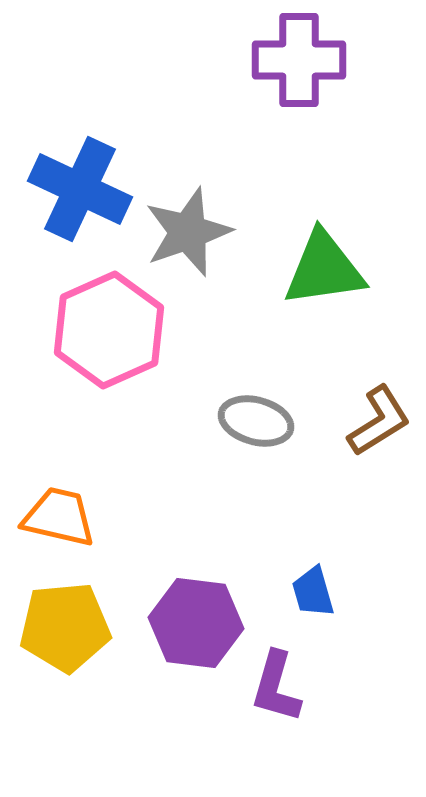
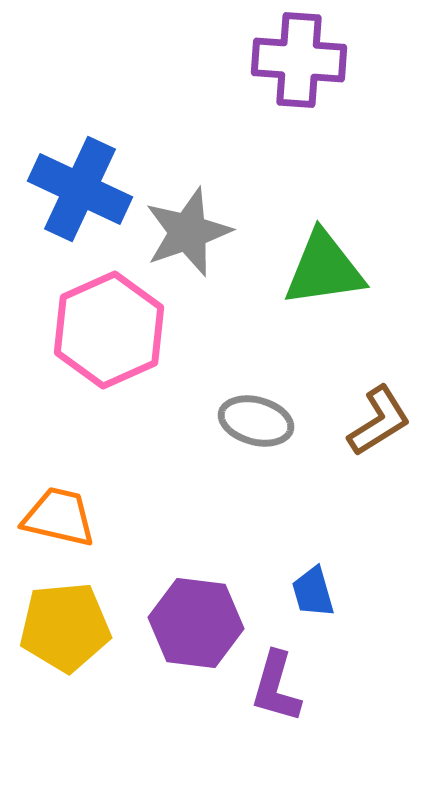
purple cross: rotated 4 degrees clockwise
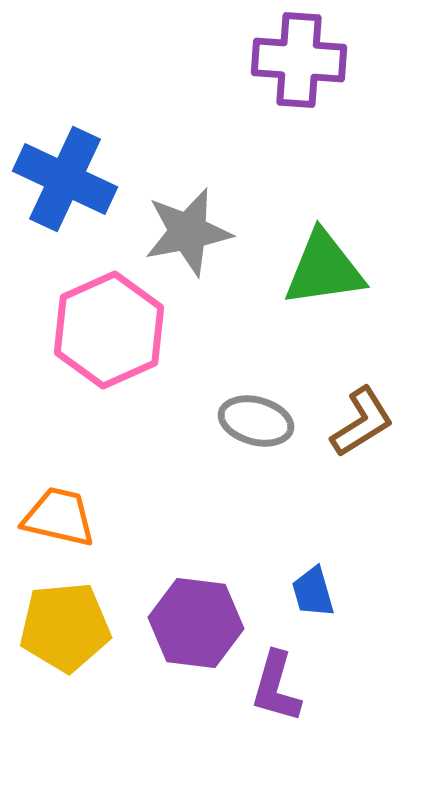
blue cross: moved 15 px left, 10 px up
gray star: rotated 8 degrees clockwise
brown L-shape: moved 17 px left, 1 px down
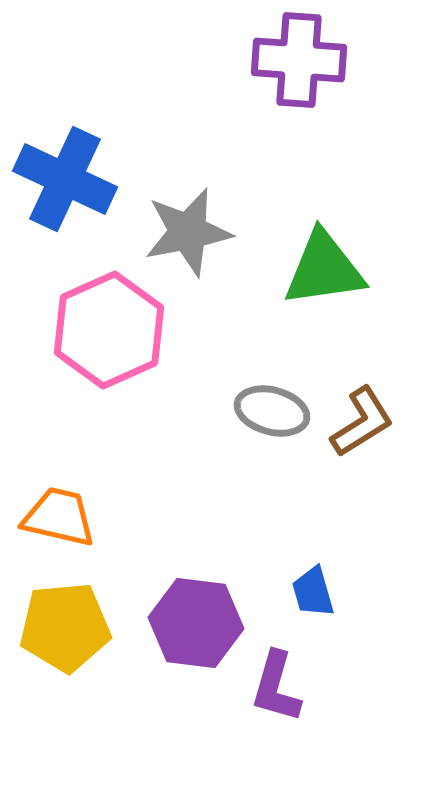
gray ellipse: moved 16 px right, 10 px up
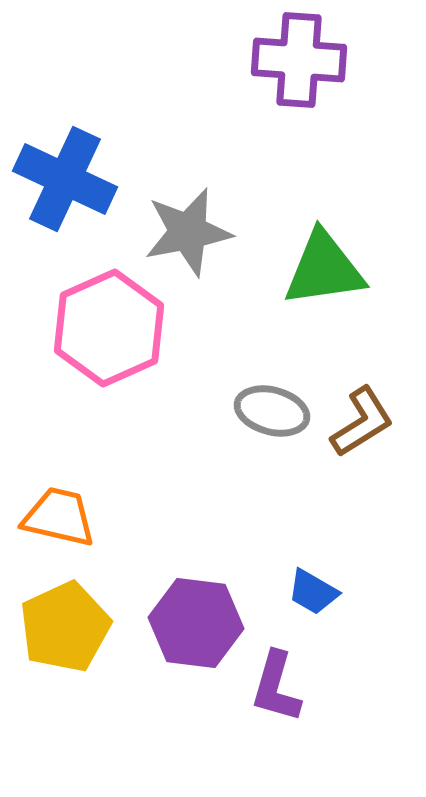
pink hexagon: moved 2 px up
blue trapezoid: rotated 44 degrees counterclockwise
yellow pentagon: rotated 20 degrees counterclockwise
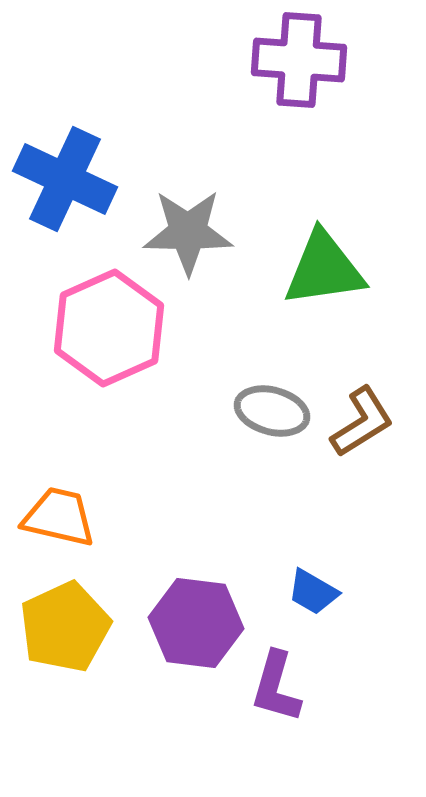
gray star: rotated 12 degrees clockwise
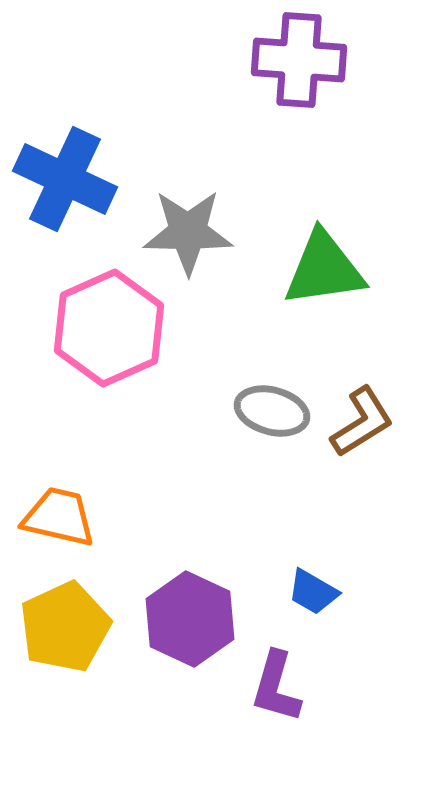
purple hexagon: moved 6 px left, 4 px up; rotated 18 degrees clockwise
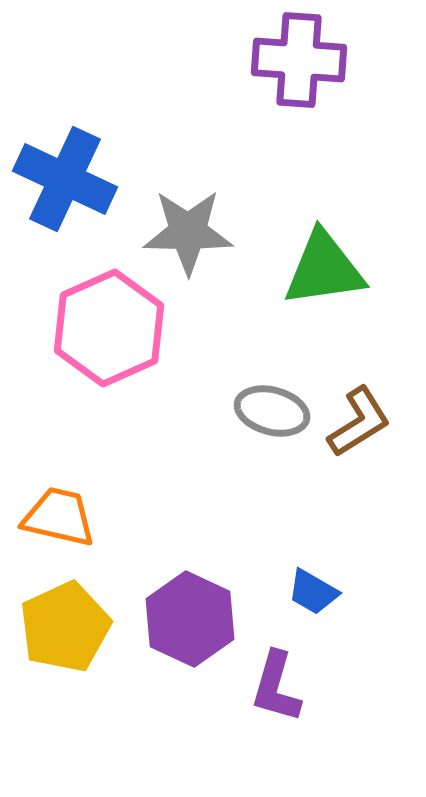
brown L-shape: moved 3 px left
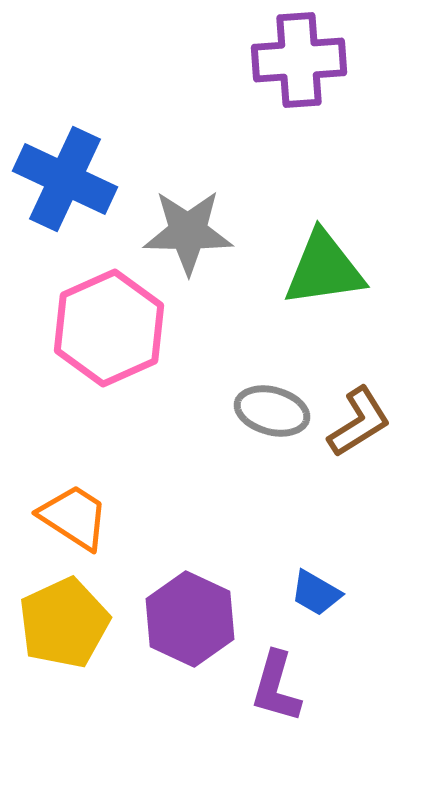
purple cross: rotated 8 degrees counterclockwise
orange trapezoid: moved 15 px right; rotated 20 degrees clockwise
blue trapezoid: moved 3 px right, 1 px down
yellow pentagon: moved 1 px left, 4 px up
